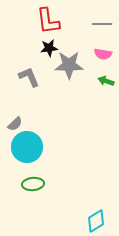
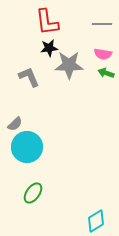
red L-shape: moved 1 px left, 1 px down
green arrow: moved 8 px up
green ellipse: moved 9 px down; rotated 50 degrees counterclockwise
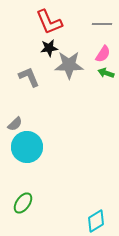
red L-shape: moved 2 px right; rotated 16 degrees counterclockwise
pink semicircle: rotated 66 degrees counterclockwise
green ellipse: moved 10 px left, 10 px down
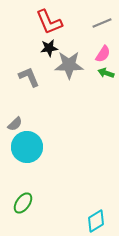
gray line: moved 1 px up; rotated 24 degrees counterclockwise
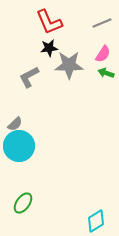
gray L-shape: rotated 95 degrees counterclockwise
cyan circle: moved 8 px left, 1 px up
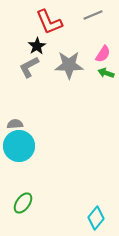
gray line: moved 9 px left, 8 px up
black star: moved 12 px left, 2 px up; rotated 24 degrees counterclockwise
gray L-shape: moved 10 px up
gray semicircle: rotated 140 degrees counterclockwise
cyan diamond: moved 3 px up; rotated 20 degrees counterclockwise
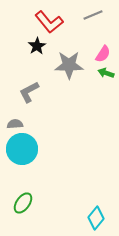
red L-shape: rotated 16 degrees counterclockwise
gray L-shape: moved 25 px down
cyan circle: moved 3 px right, 3 px down
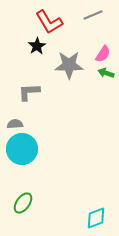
red L-shape: rotated 8 degrees clockwise
gray L-shape: rotated 25 degrees clockwise
cyan diamond: rotated 30 degrees clockwise
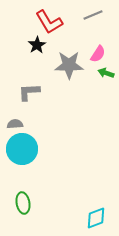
black star: moved 1 px up
pink semicircle: moved 5 px left
green ellipse: rotated 45 degrees counterclockwise
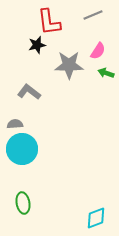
red L-shape: rotated 24 degrees clockwise
black star: rotated 18 degrees clockwise
pink semicircle: moved 3 px up
gray L-shape: rotated 40 degrees clockwise
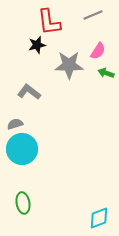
gray semicircle: rotated 14 degrees counterclockwise
cyan diamond: moved 3 px right
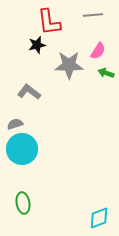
gray line: rotated 18 degrees clockwise
